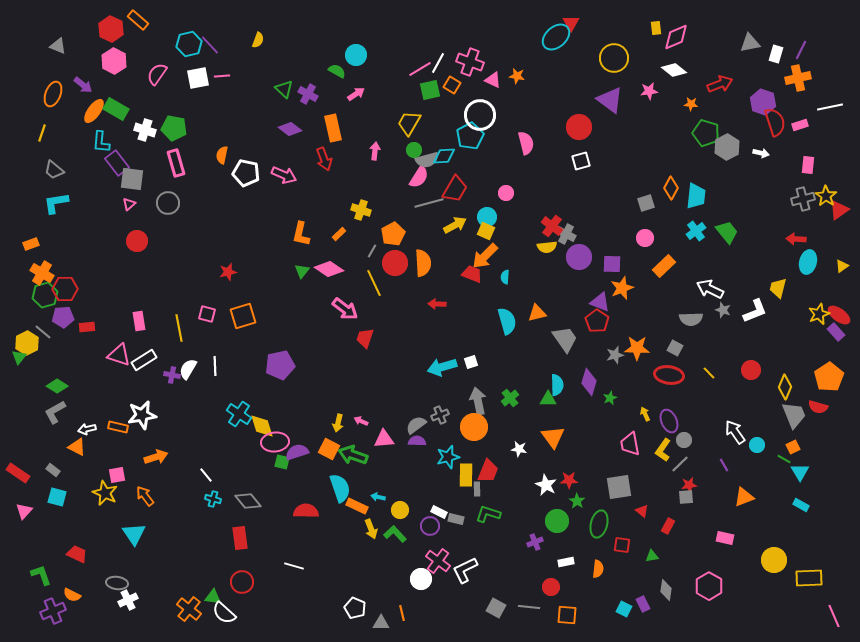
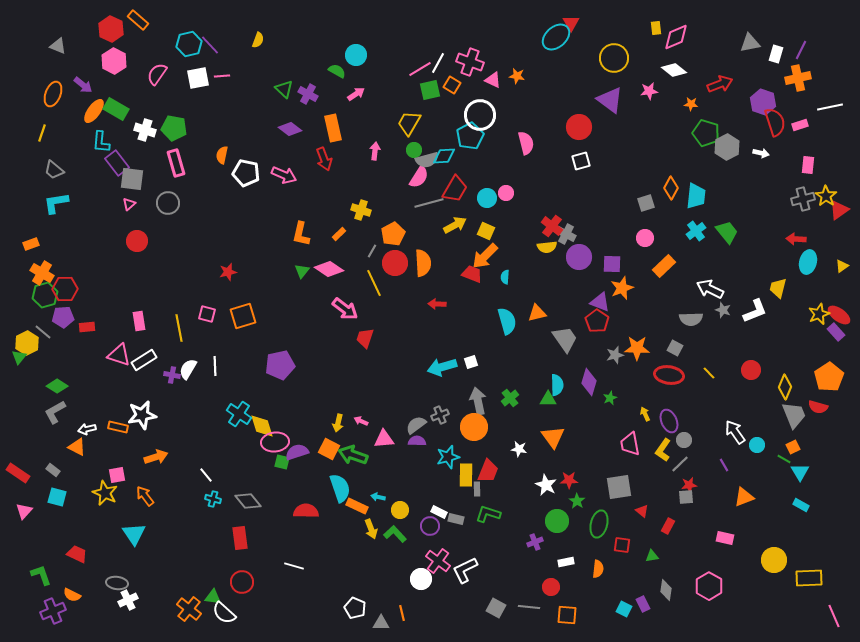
cyan circle at (487, 217): moved 19 px up
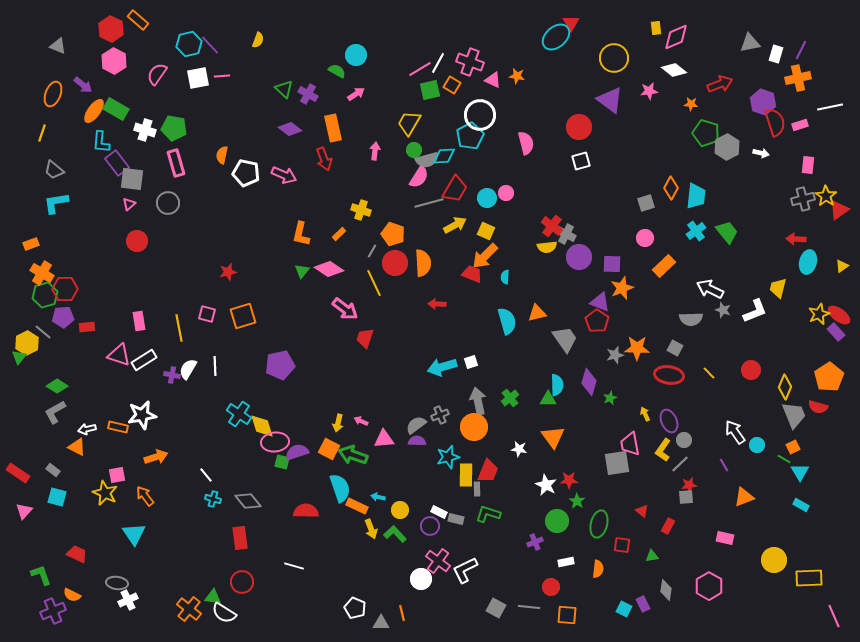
orange pentagon at (393, 234): rotated 25 degrees counterclockwise
gray square at (619, 487): moved 2 px left, 24 px up
white semicircle at (224, 613): rotated 10 degrees counterclockwise
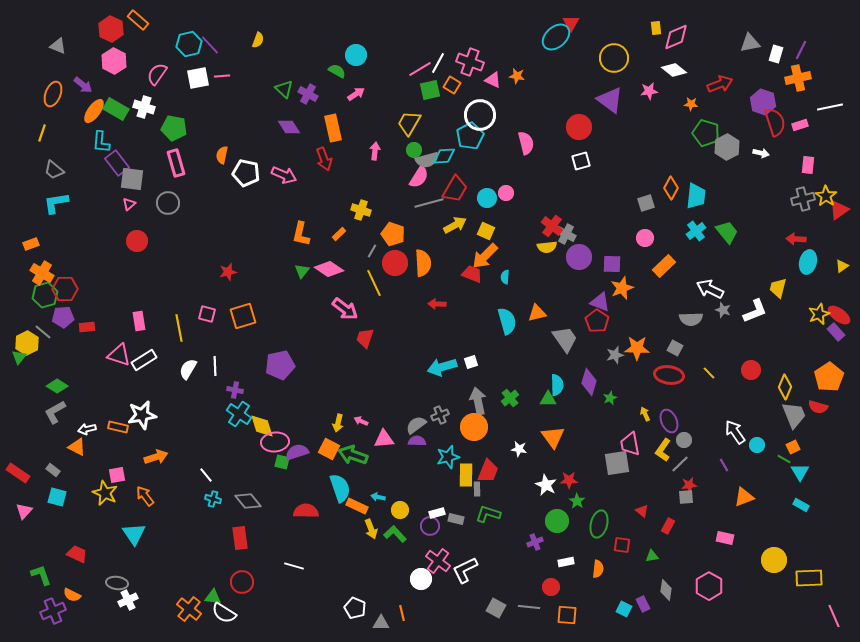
purple diamond at (290, 129): moved 1 px left, 2 px up; rotated 20 degrees clockwise
white cross at (145, 130): moved 1 px left, 23 px up
purple cross at (172, 375): moved 63 px right, 15 px down
white rectangle at (439, 512): moved 2 px left, 1 px down; rotated 42 degrees counterclockwise
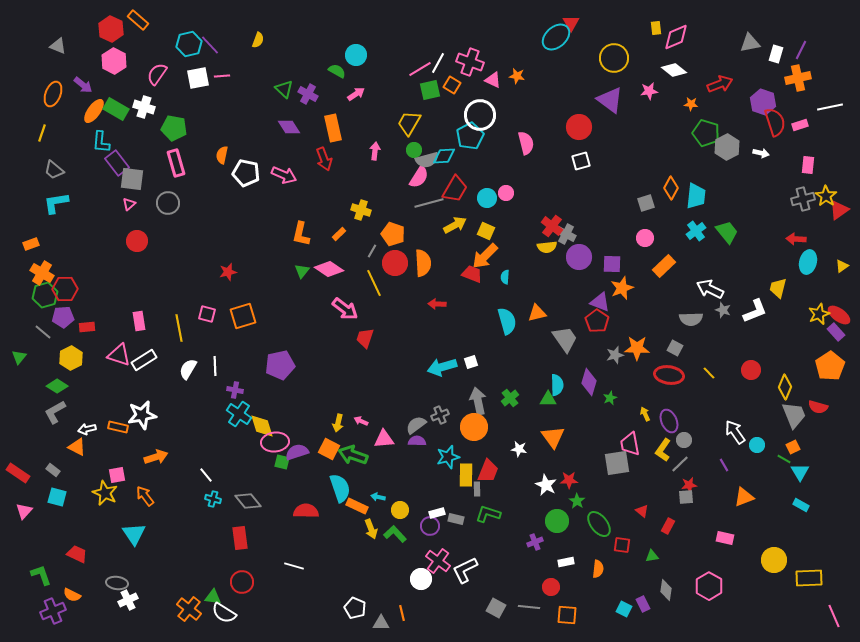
yellow hexagon at (27, 343): moved 44 px right, 15 px down
orange pentagon at (829, 377): moved 1 px right, 11 px up
green ellipse at (599, 524): rotated 52 degrees counterclockwise
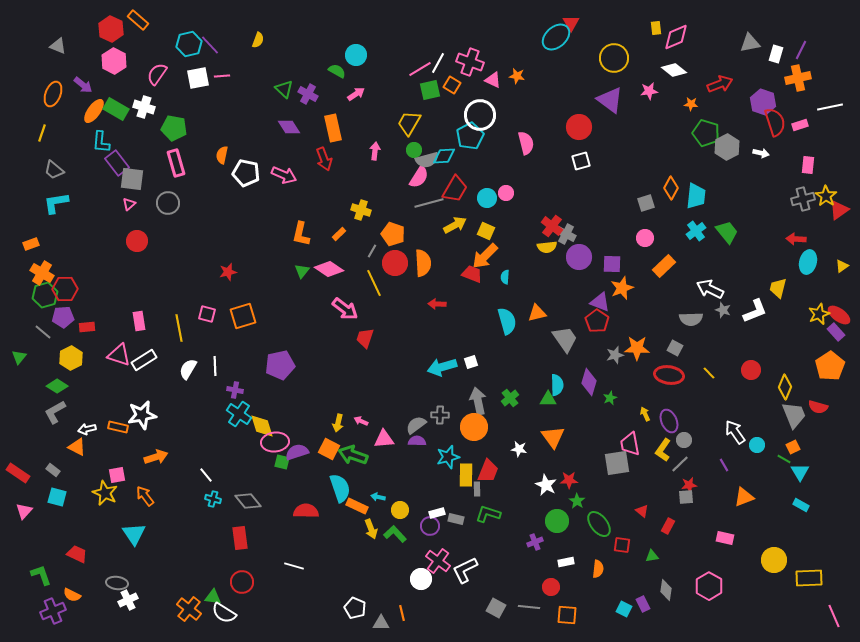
gray cross at (440, 415): rotated 24 degrees clockwise
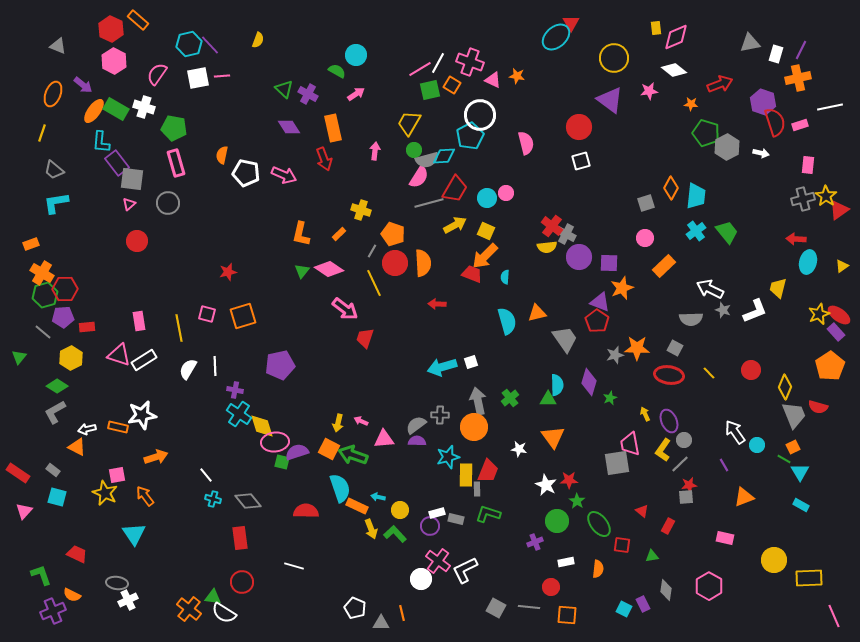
purple square at (612, 264): moved 3 px left, 1 px up
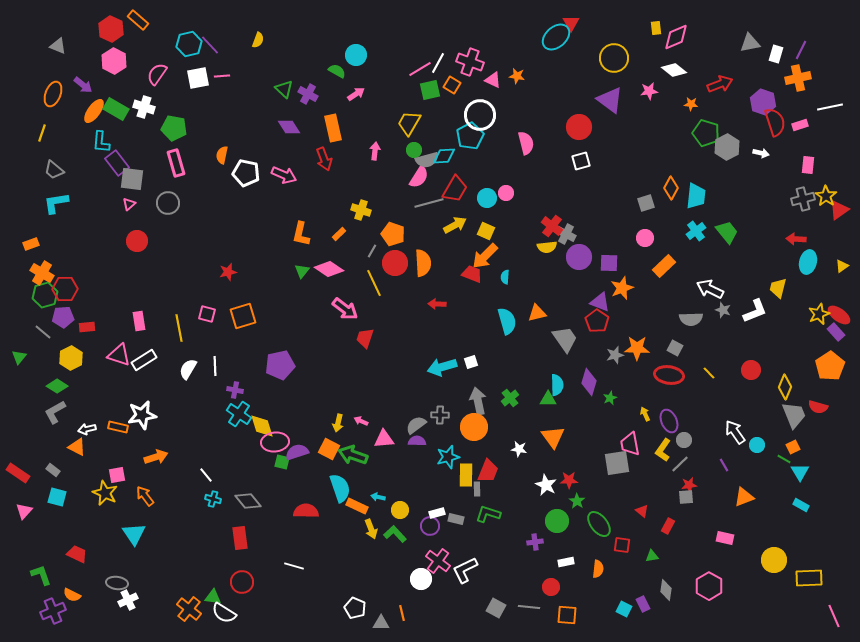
purple cross at (535, 542): rotated 14 degrees clockwise
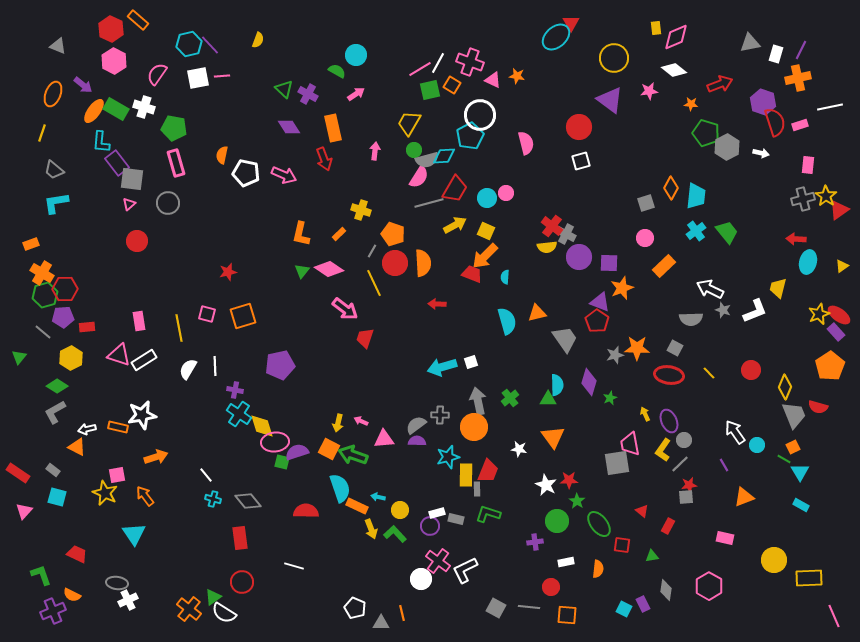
green triangle at (213, 597): rotated 42 degrees counterclockwise
